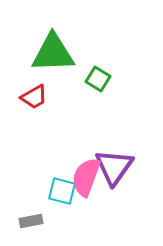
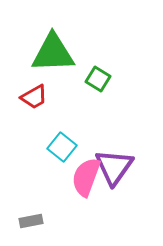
cyan square: moved 44 px up; rotated 24 degrees clockwise
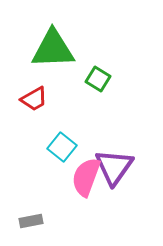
green triangle: moved 4 px up
red trapezoid: moved 2 px down
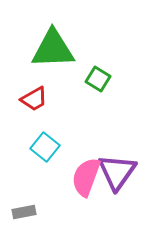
cyan square: moved 17 px left
purple triangle: moved 3 px right, 5 px down
gray rectangle: moved 7 px left, 9 px up
